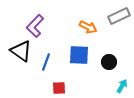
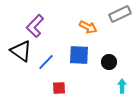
gray rectangle: moved 1 px right, 2 px up
blue line: rotated 24 degrees clockwise
cyan arrow: rotated 32 degrees counterclockwise
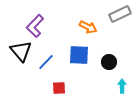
black triangle: rotated 15 degrees clockwise
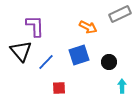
purple L-shape: rotated 135 degrees clockwise
blue square: rotated 20 degrees counterclockwise
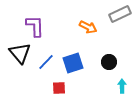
black triangle: moved 1 px left, 2 px down
blue square: moved 6 px left, 8 px down
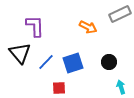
cyan arrow: moved 1 px left, 1 px down; rotated 16 degrees counterclockwise
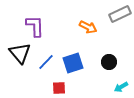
cyan arrow: rotated 104 degrees counterclockwise
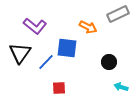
gray rectangle: moved 2 px left
purple L-shape: rotated 130 degrees clockwise
black triangle: rotated 15 degrees clockwise
blue square: moved 6 px left, 15 px up; rotated 25 degrees clockwise
cyan arrow: rotated 48 degrees clockwise
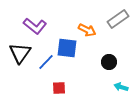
gray rectangle: moved 5 px down; rotated 10 degrees counterclockwise
orange arrow: moved 1 px left, 3 px down
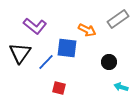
red square: rotated 16 degrees clockwise
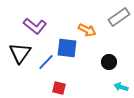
gray rectangle: moved 1 px right, 2 px up
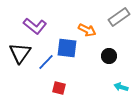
black circle: moved 6 px up
